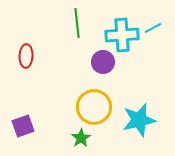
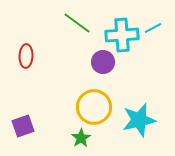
green line: rotated 48 degrees counterclockwise
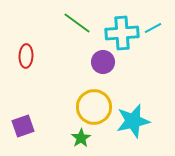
cyan cross: moved 2 px up
cyan star: moved 6 px left, 1 px down
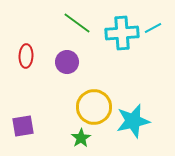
purple circle: moved 36 px left
purple square: rotated 10 degrees clockwise
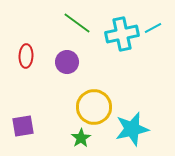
cyan cross: moved 1 px down; rotated 8 degrees counterclockwise
cyan star: moved 1 px left, 8 px down
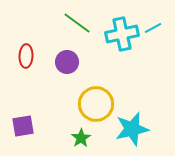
yellow circle: moved 2 px right, 3 px up
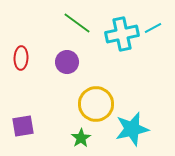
red ellipse: moved 5 px left, 2 px down
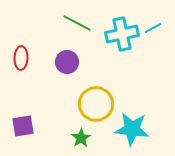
green line: rotated 8 degrees counterclockwise
cyan star: rotated 20 degrees clockwise
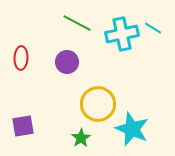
cyan line: rotated 60 degrees clockwise
yellow circle: moved 2 px right
cyan star: rotated 16 degrees clockwise
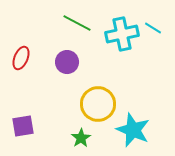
red ellipse: rotated 20 degrees clockwise
cyan star: moved 1 px right, 1 px down
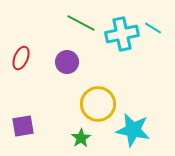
green line: moved 4 px right
cyan star: rotated 12 degrees counterclockwise
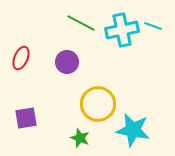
cyan line: moved 2 px up; rotated 12 degrees counterclockwise
cyan cross: moved 4 px up
purple square: moved 3 px right, 8 px up
green star: moved 1 px left; rotated 18 degrees counterclockwise
